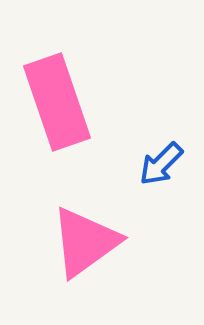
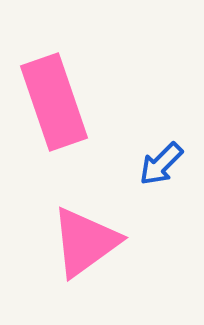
pink rectangle: moved 3 px left
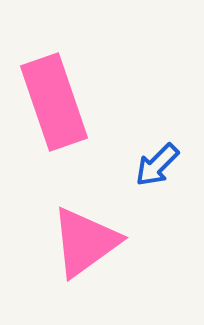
blue arrow: moved 4 px left, 1 px down
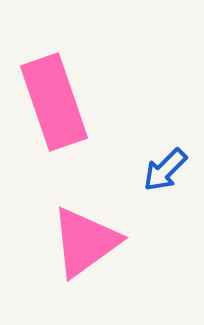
blue arrow: moved 8 px right, 5 px down
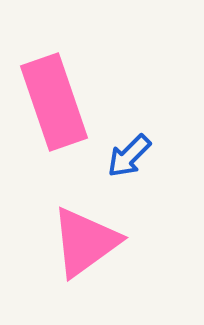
blue arrow: moved 36 px left, 14 px up
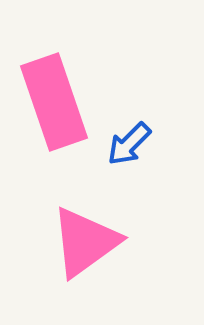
blue arrow: moved 12 px up
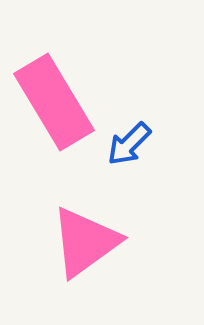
pink rectangle: rotated 12 degrees counterclockwise
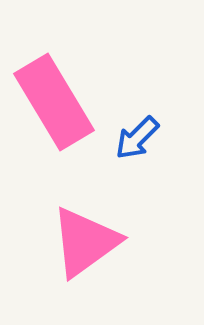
blue arrow: moved 8 px right, 6 px up
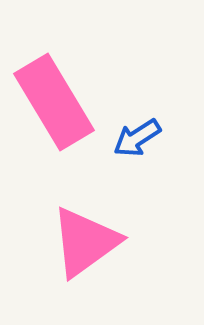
blue arrow: rotated 12 degrees clockwise
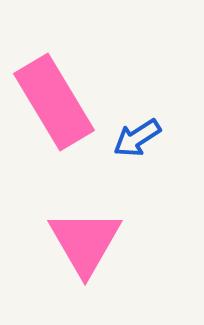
pink triangle: rotated 24 degrees counterclockwise
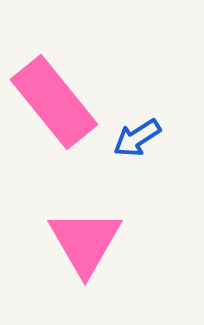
pink rectangle: rotated 8 degrees counterclockwise
